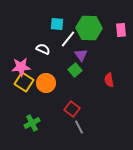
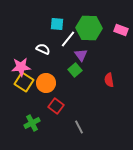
pink rectangle: rotated 64 degrees counterclockwise
red square: moved 16 px left, 3 px up
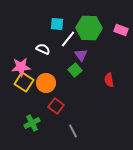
gray line: moved 6 px left, 4 px down
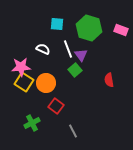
green hexagon: rotated 15 degrees clockwise
white line: moved 10 px down; rotated 60 degrees counterclockwise
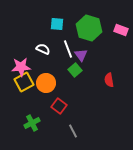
yellow square: rotated 30 degrees clockwise
red square: moved 3 px right
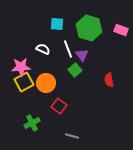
purple triangle: moved 1 px right
gray line: moved 1 px left, 5 px down; rotated 48 degrees counterclockwise
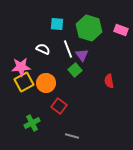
red semicircle: moved 1 px down
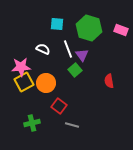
green cross: rotated 14 degrees clockwise
gray line: moved 11 px up
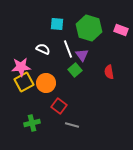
red semicircle: moved 9 px up
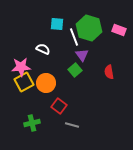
pink rectangle: moved 2 px left
white line: moved 6 px right, 12 px up
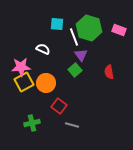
purple triangle: moved 1 px left
